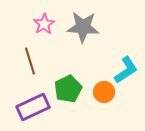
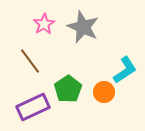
gray star: rotated 20 degrees clockwise
brown line: rotated 20 degrees counterclockwise
cyan L-shape: moved 1 px left
green pentagon: rotated 8 degrees counterclockwise
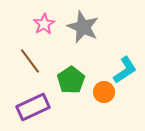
green pentagon: moved 3 px right, 9 px up
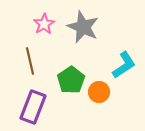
brown line: rotated 24 degrees clockwise
cyan L-shape: moved 1 px left, 5 px up
orange circle: moved 5 px left
purple rectangle: rotated 44 degrees counterclockwise
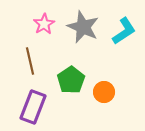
cyan L-shape: moved 34 px up
orange circle: moved 5 px right
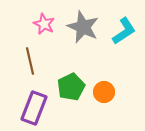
pink star: rotated 15 degrees counterclockwise
green pentagon: moved 7 px down; rotated 8 degrees clockwise
purple rectangle: moved 1 px right, 1 px down
